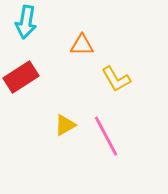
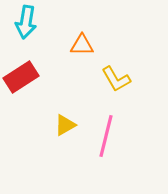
pink line: rotated 42 degrees clockwise
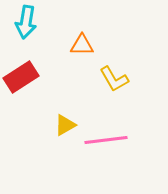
yellow L-shape: moved 2 px left
pink line: moved 4 px down; rotated 69 degrees clockwise
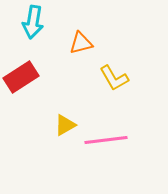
cyan arrow: moved 7 px right
orange triangle: moved 1 px left, 2 px up; rotated 15 degrees counterclockwise
yellow L-shape: moved 1 px up
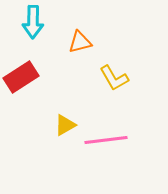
cyan arrow: rotated 8 degrees counterclockwise
orange triangle: moved 1 px left, 1 px up
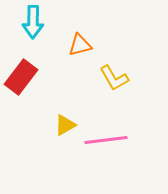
orange triangle: moved 3 px down
red rectangle: rotated 20 degrees counterclockwise
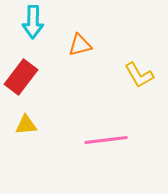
yellow L-shape: moved 25 px right, 3 px up
yellow triangle: moved 39 px left; rotated 25 degrees clockwise
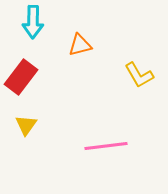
yellow triangle: rotated 50 degrees counterclockwise
pink line: moved 6 px down
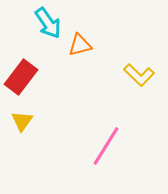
cyan arrow: moved 15 px right, 1 px down; rotated 36 degrees counterclockwise
yellow L-shape: rotated 16 degrees counterclockwise
yellow triangle: moved 4 px left, 4 px up
pink line: rotated 51 degrees counterclockwise
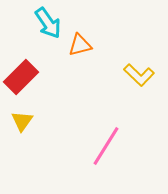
red rectangle: rotated 8 degrees clockwise
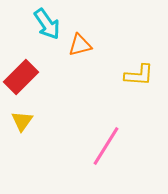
cyan arrow: moved 1 px left, 1 px down
yellow L-shape: rotated 40 degrees counterclockwise
